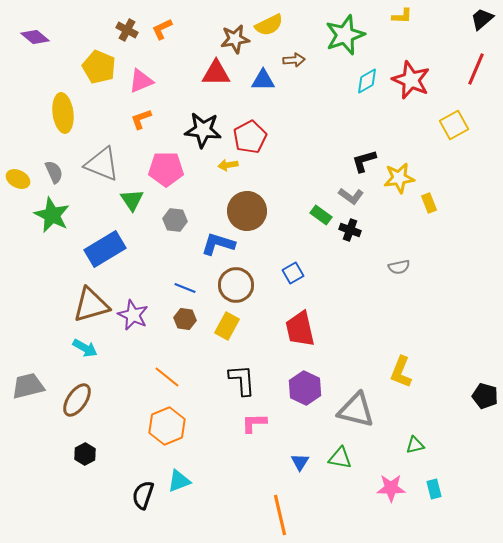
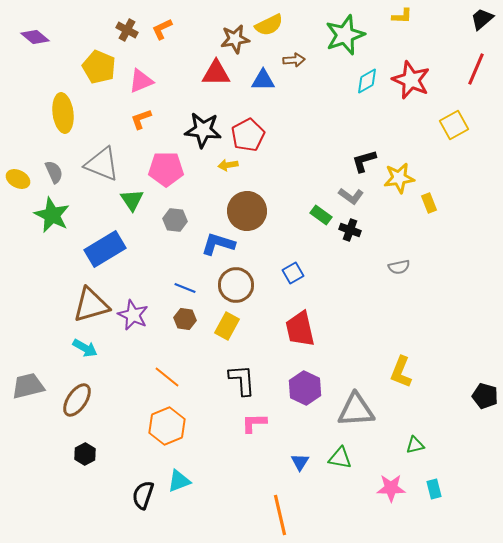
red pentagon at (250, 137): moved 2 px left, 2 px up
gray triangle at (356, 410): rotated 18 degrees counterclockwise
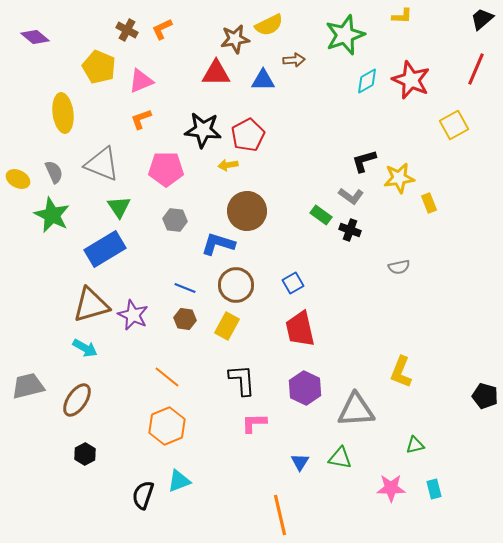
green triangle at (132, 200): moved 13 px left, 7 px down
blue square at (293, 273): moved 10 px down
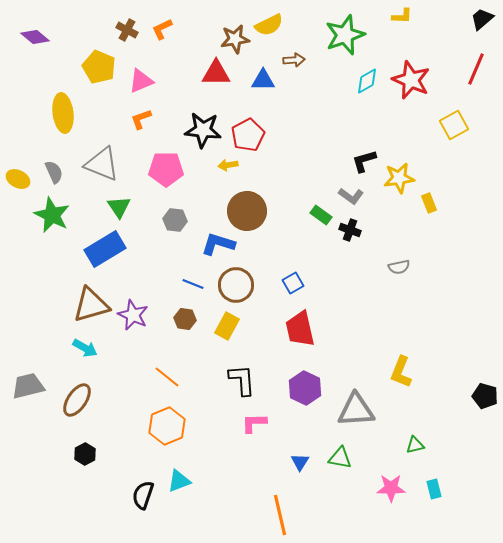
blue line at (185, 288): moved 8 px right, 4 px up
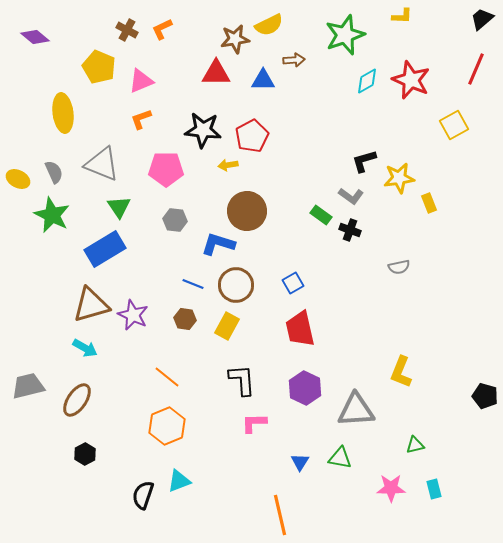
red pentagon at (248, 135): moved 4 px right, 1 px down
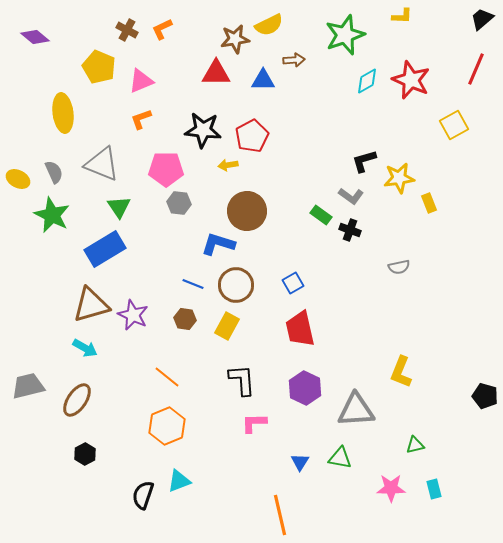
gray hexagon at (175, 220): moved 4 px right, 17 px up
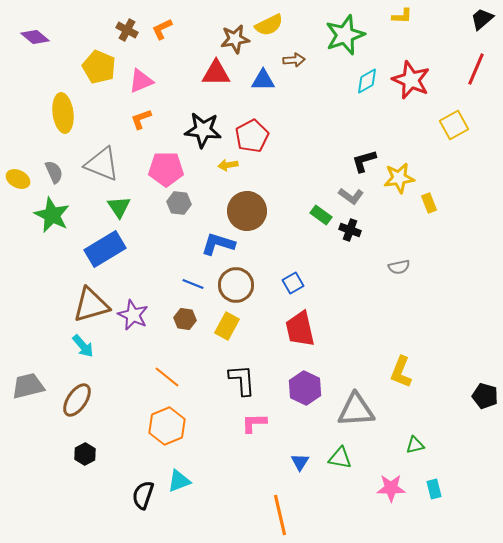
cyan arrow at (85, 348): moved 2 px left, 2 px up; rotated 20 degrees clockwise
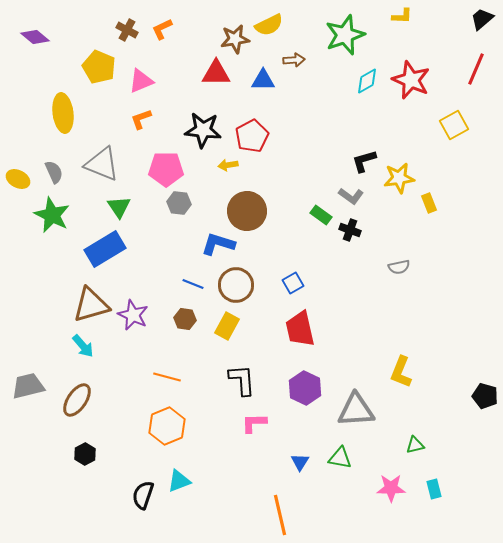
orange line at (167, 377): rotated 24 degrees counterclockwise
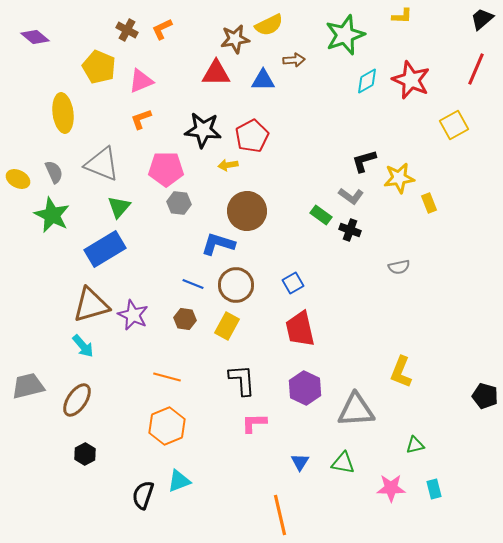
green triangle at (119, 207): rotated 15 degrees clockwise
green triangle at (340, 458): moved 3 px right, 5 px down
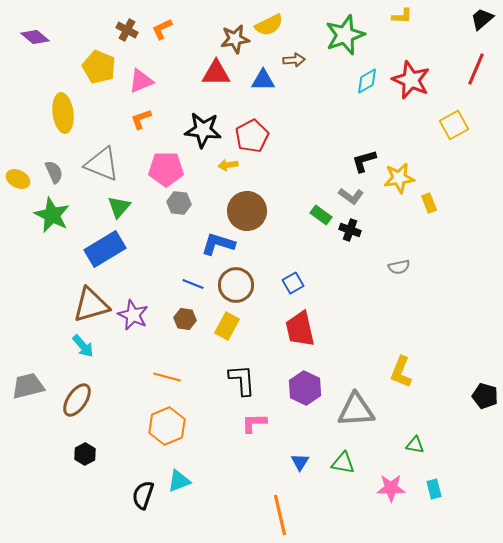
green triangle at (415, 445): rotated 24 degrees clockwise
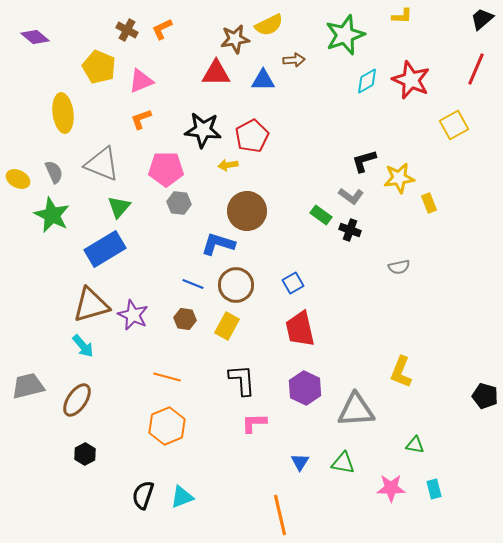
cyan triangle at (179, 481): moved 3 px right, 16 px down
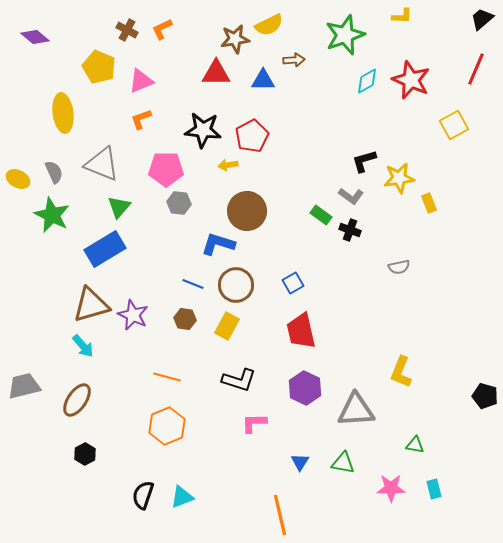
red trapezoid at (300, 329): moved 1 px right, 2 px down
black L-shape at (242, 380): moved 3 px left; rotated 112 degrees clockwise
gray trapezoid at (28, 386): moved 4 px left
